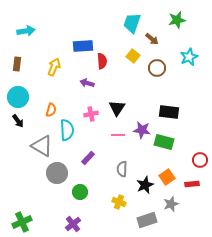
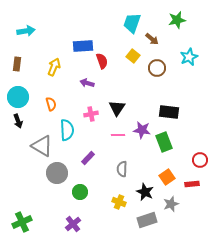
red semicircle: rotated 14 degrees counterclockwise
orange semicircle: moved 6 px up; rotated 32 degrees counterclockwise
black arrow: rotated 16 degrees clockwise
green rectangle: rotated 54 degrees clockwise
black star: moved 7 px down; rotated 24 degrees counterclockwise
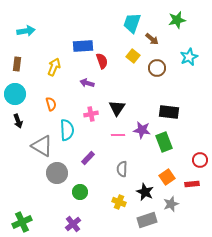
cyan circle: moved 3 px left, 3 px up
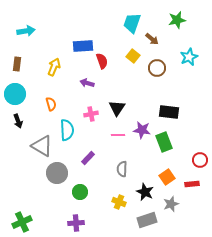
purple cross: moved 3 px right, 1 px up; rotated 35 degrees clockwise
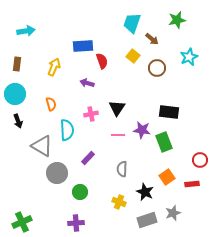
gray star: moved 2 px right, 9 px down
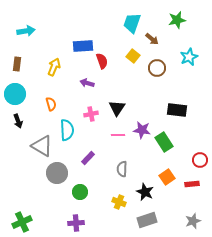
black rectangle: moved 8 px right, 2 px up
green rectangle: rotated 12 degrees counterclockwise
gray star: moved 20 px right, 8 px down
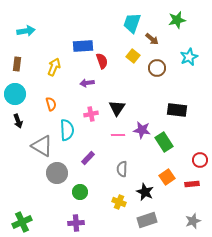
purple arrow: rotated 24 degrees counterclockwise
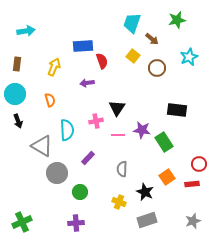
orange semicircle: moved 1 px left, 4 px up
pink cross: moved 5 px right, 7 px down
red circle: moved 1 px left, 4 px down
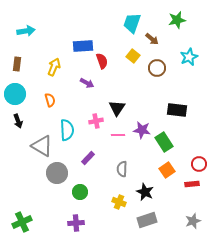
purple arrow: rotated 144 degrees counterclockwise
orange square: moved 7 px up
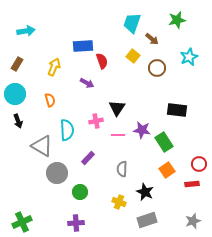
brown rectangle: rotated 24 degrees clockwise
